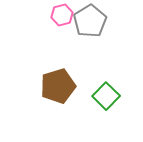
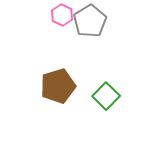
pink hexagon: rotated 20 degrees counterclockwise
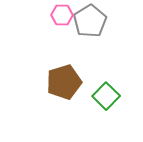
pink hexagon: rotated 25 degrees counterclockwise
brown pentagon: moved 6 px right, 4 px up
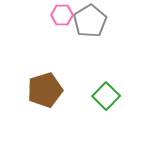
brown pentagon: moved 19 px left, 8 px down
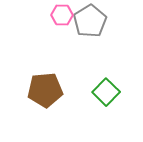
brown pentagon: rotated 12 degrees clockwise
green square: moved 4 px up
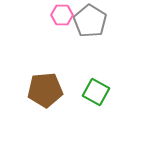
gray pentagon: rotated 8 degrees counterclockwise
green square: moved 10 px left; rotated 16 degrees counterclockwise
